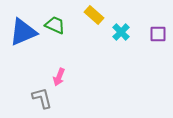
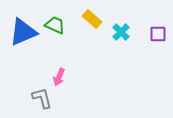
yellow rectangle: moved 2 px left, 4 px down
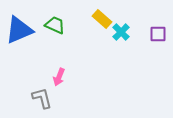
yellow rectangle: moved 10 px right
blue triangle: moved 4 px left, 2 px up
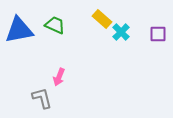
blue triangle: rotated 12 degrees clockwise
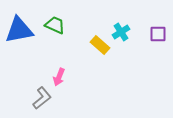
yellow rectangle: moved 2 px left, 26 px down
cyan cross: rotated 12 degrees clockwise
gray L-shape: rotated 65 degrees clockwise
